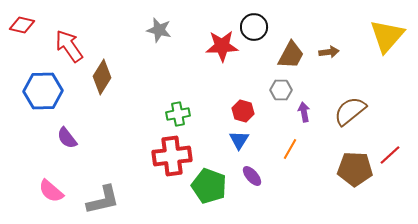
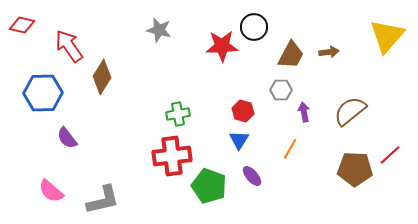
blue hexagon: moved 2 px down
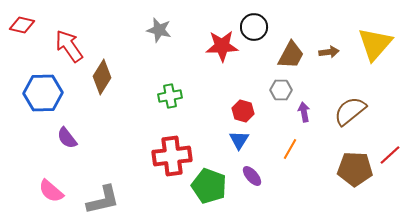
yellow triangle: moved 12 px left, 8 px down
green cross: moved 8 px left, 18 px up
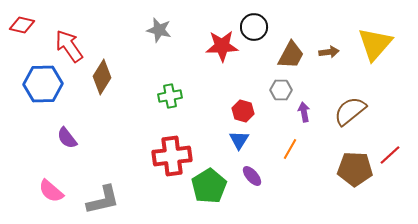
blue hexagon: moved 9 px up
green pentagon: rotated 20 degrees clockwise
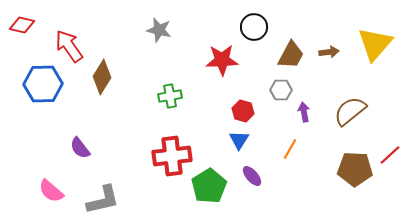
red star: moved 14 px down
purple semicircle: moved 13 px right, 10 px down
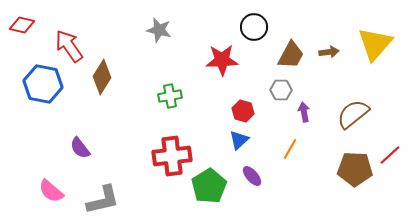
blue hexagon: rotated 12 degrees clockwise
brown semicircle: moved 3 px right, 3 px down
blue triangle: rotated 15 degrees clockwise
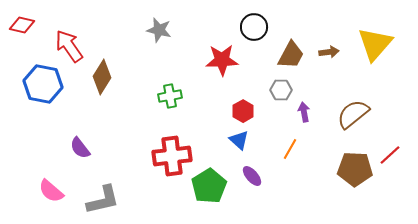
red hexagon: rotated 15 degrees clockwise
blue triangle: rotated 35 degrees counterclockwise
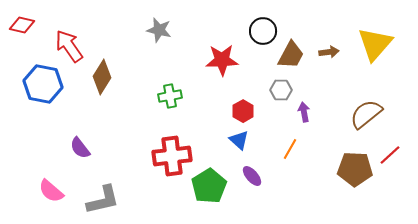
black circle: moved 9 px right, 4 px down
brown semicircle: moved 13 px right
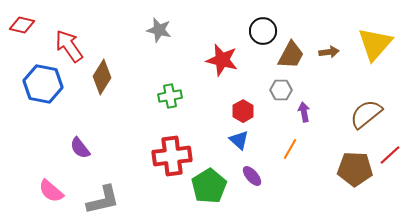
red star: rotated 16 degrees clockwise
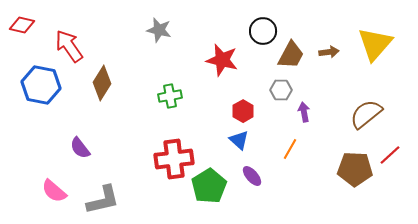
brown diamond: moved 6 px down
blue hexagon: moved 2 px left, 1 px down
red cross: moved 2 px right, 3 px down
pink semicircle: moved 3 px right
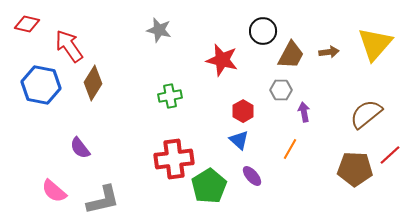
red diamond: moved 5 px right, 1 px up
brown diamond: moved 9 px left
